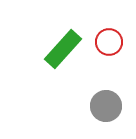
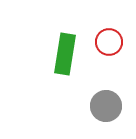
green rectangle: moved 2 px right, 5 px down; rotated 33 degrees counterclockwise
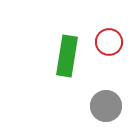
green rectangle: moved 2 px right, 2 px down
